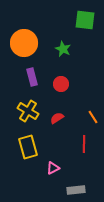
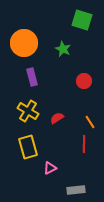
green square: moved 3 px left; rotated 10 degrees clockwise
red circle: moved 23 px right, 3 px up
orange line: moved 3 px left, 5 px down
pink triangle: moved 3 px left
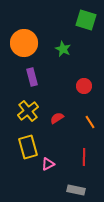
green square: moved 4 px right
red circle: moved 5 px down
yellow cross: rotated 20 degrees clockwise
red line: moved 13 px down
pink triangle: moved 2 px left, 4 px up
gray rectangle: rotated 18 degrees clockwise
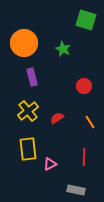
yellow rectangle: moved 2 px down; rotated 10 degrees clockwise
pink triangle: moved 2 px right
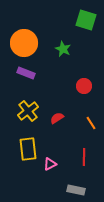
purple rectangle: moved 6 px left, 4 px up; rotated 54 degrees counterclockwise
orange line: moved 1 px right, 1 px down
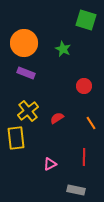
yellow rectangle: moved 12 px left, 11 px up
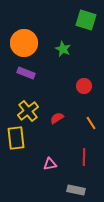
pink triangle: rotated 16 degrees clockwise
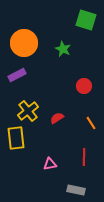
purple rectangle: moved 9 px left, 2 px down; rotated 48 degrees counterclockwise
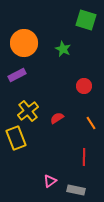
yellow rectangle: rotated 15 degrees counterclockwise
pink triangle: moved 17 px down; rotated 24 degrees counterclockwise
